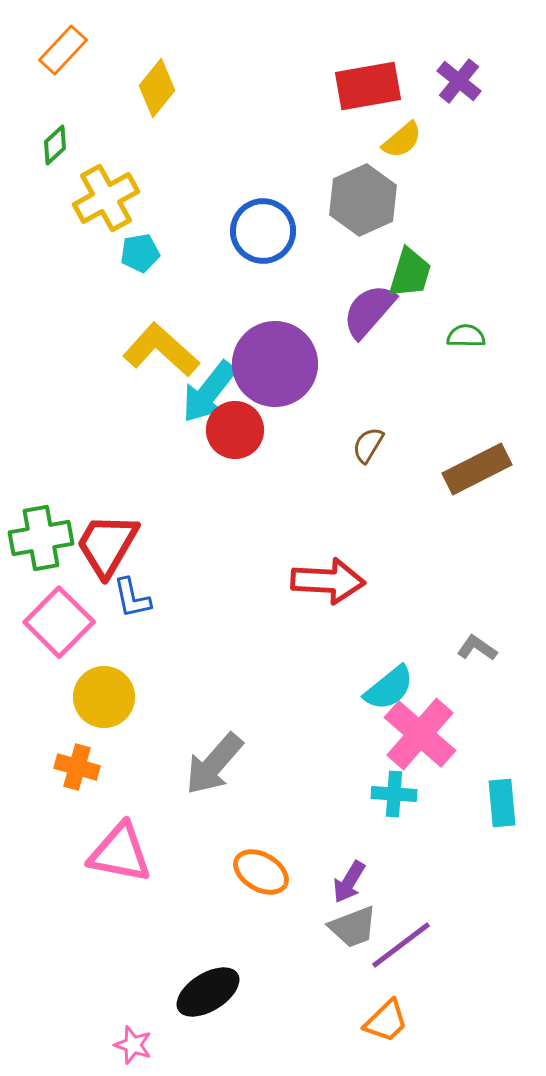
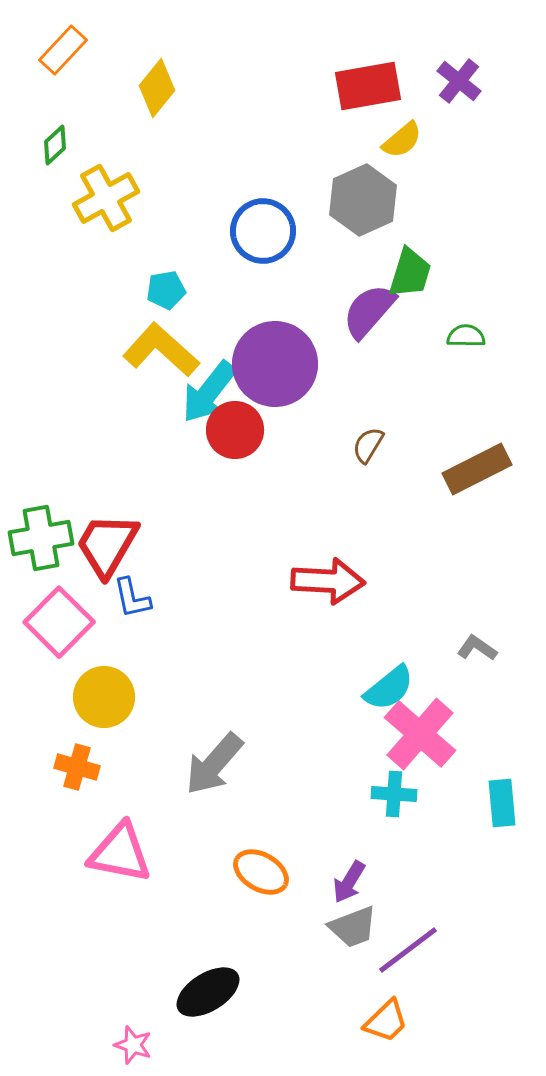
cyan pentagon: moved 26 px right, 37 px down
purple line: moved 7 px right, 5 px down
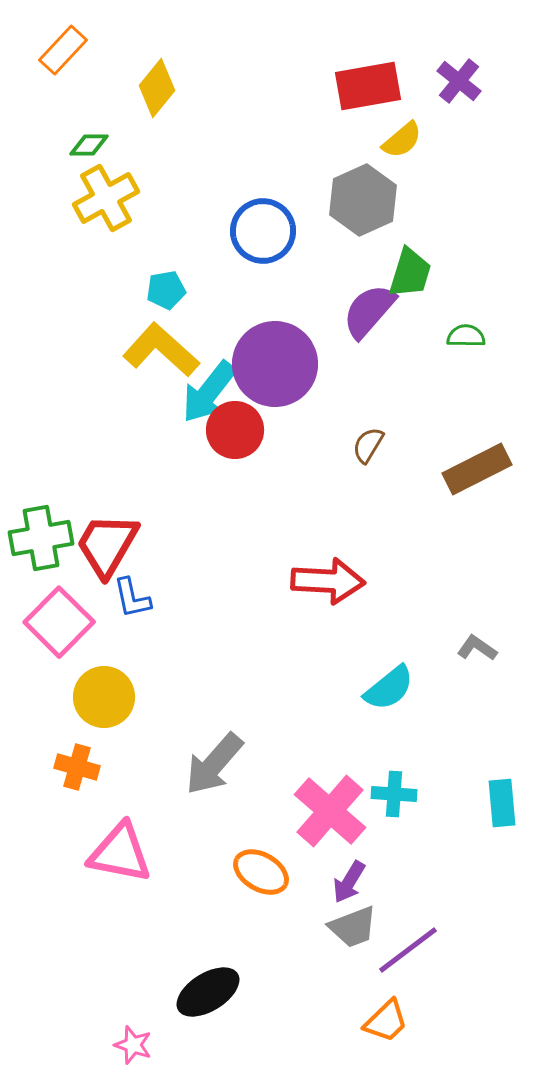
green diamond: moved 34 px right; rotated 42 degrees clockwise
pink cross: moved 90 px left, 77 px down
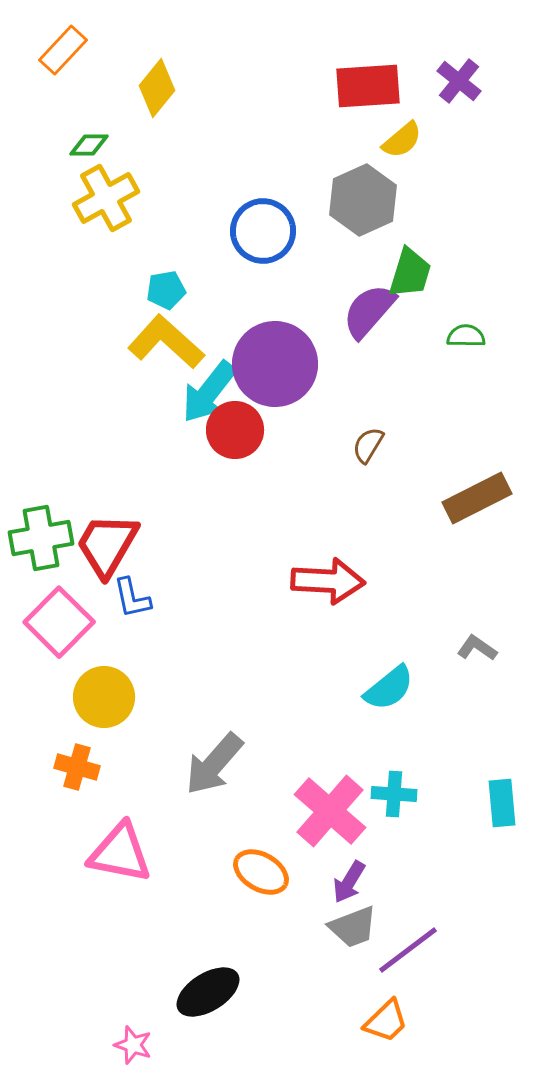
red rectangle: rotated 6 degrees clockwise
yellow L-shape: moved 5 px right, 8 px up
brown rectangle: moved 29 px down
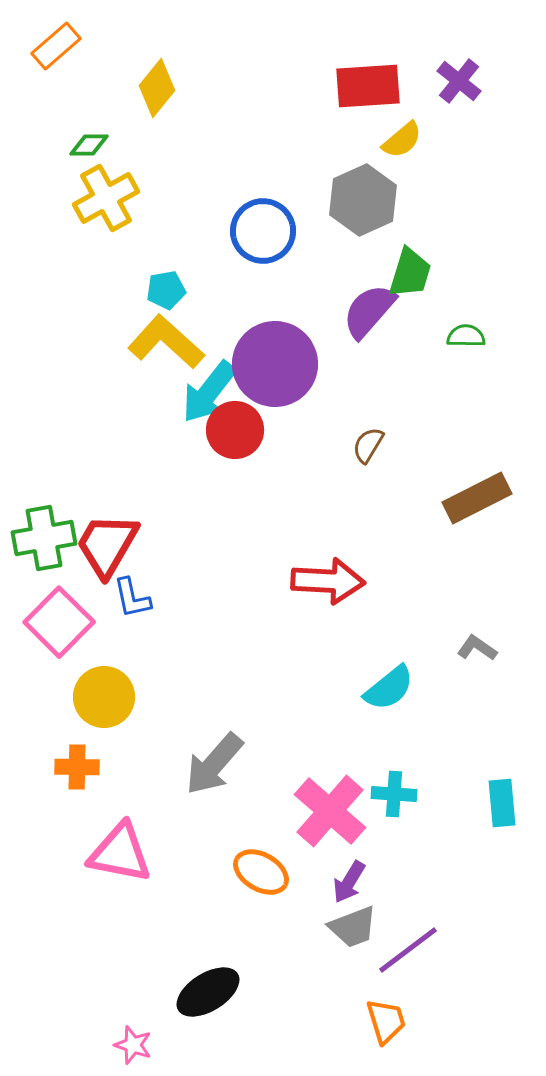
orange rectangle: moved 7 px left, 4 px up; rotated 6 degrees clockwise
green cross: moved 3 px right
orange cross: rotated 15 degrees counterclockwise
orange trapezoid: rotated 63 degrees counterclockwise
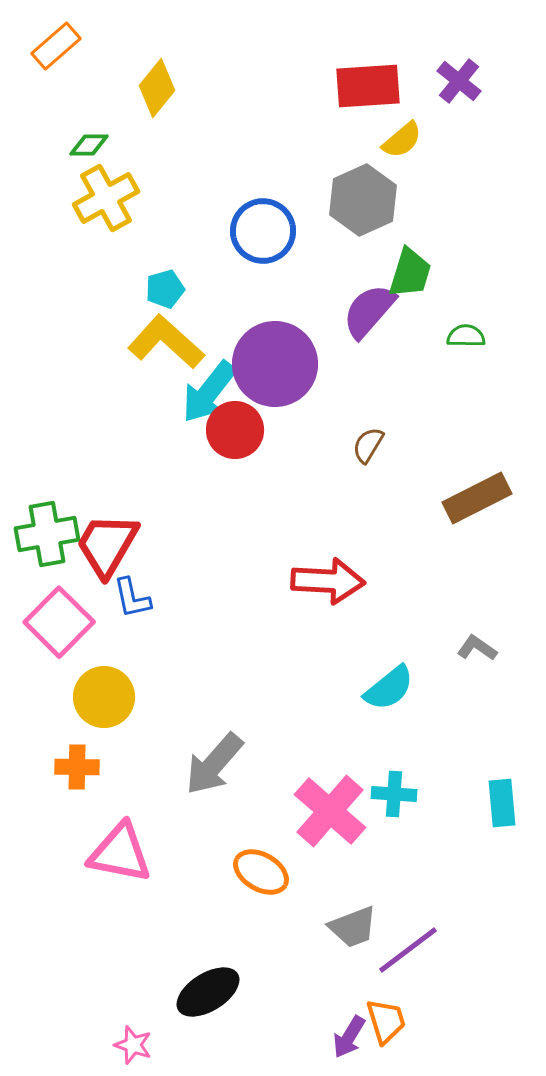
cyan pentagon: moved 1 px left, 1 px up; rotated 6 degrees counterclockwise
green cross: moved 3 px right, 4 px up
purple arrow: moved 155 px down
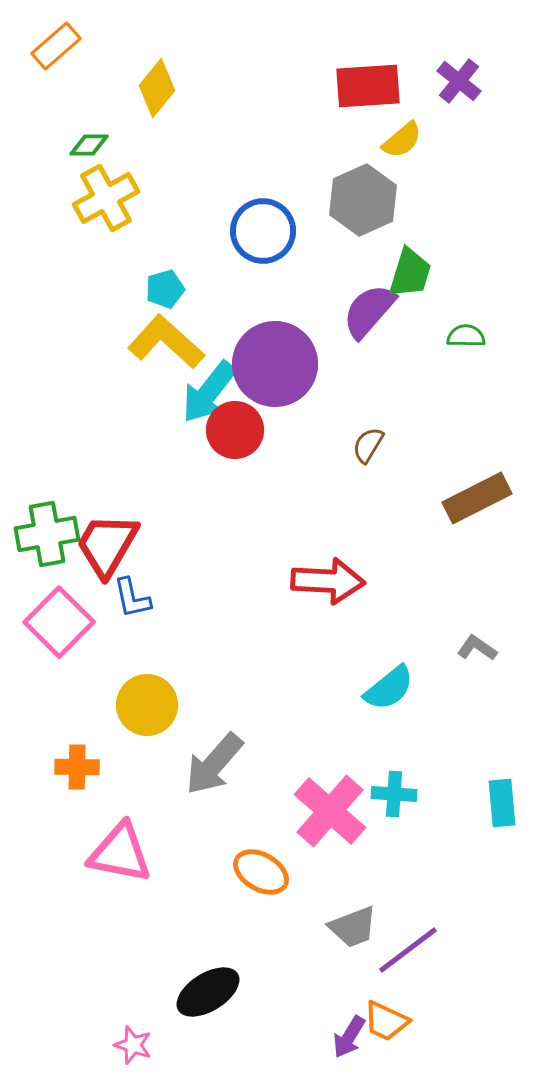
yellow circle: moved 43 px right, 8 px down
orange trapezoid: rotated 132 degrees clockwise
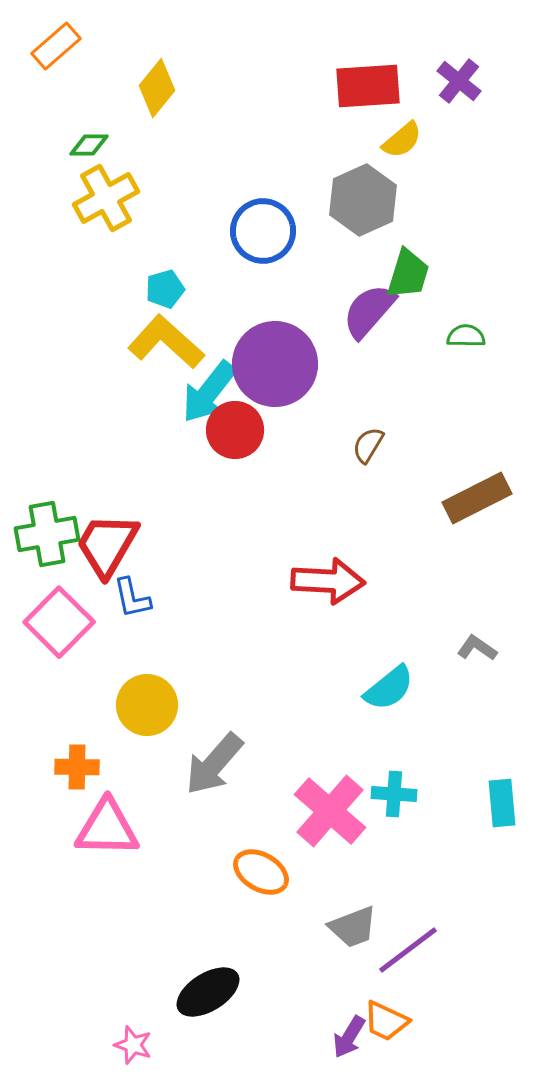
green trapezoid: moved 2 px left, 1 px down
pink triangle: moved 13 px left, 25 px up; rotated 10 degrees counterclockwise
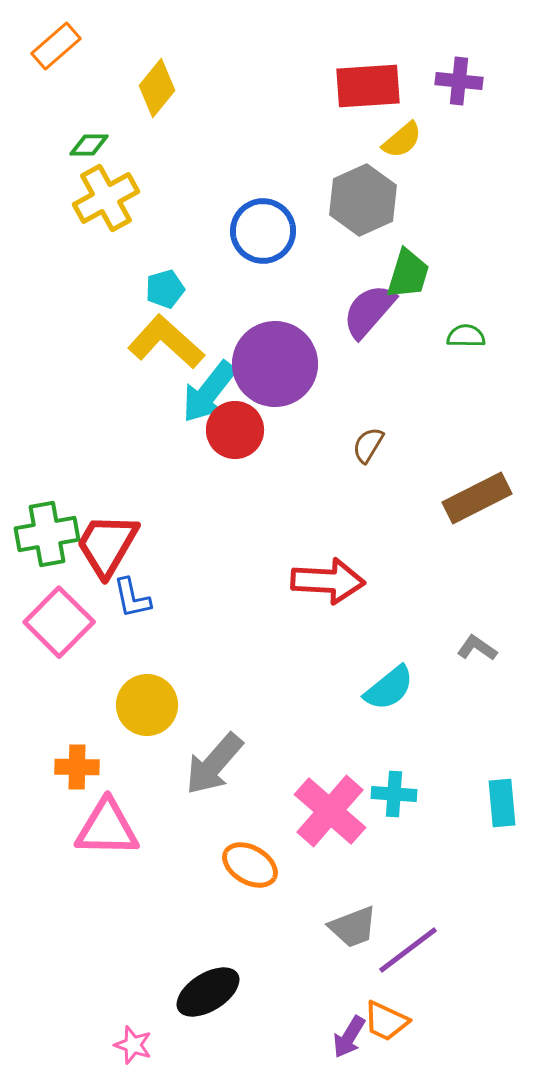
purple cross: rotated 33 degrees counterclockwise
orange ellipse: moved 11 px left, 7 px up
